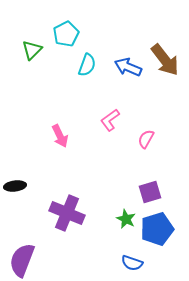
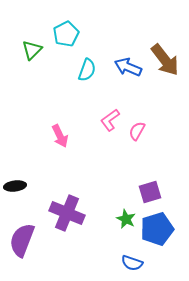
cyan semicircle: moved 5 px down
pink semicircle: moved 9 px left, 8 px up
purple semicircle: moved 20 px up
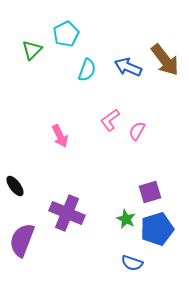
black ellipse: rotated 60 degrees clockwise
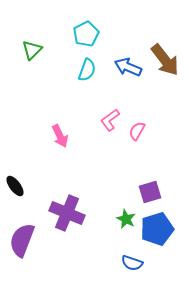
cyan pentagon: moved 20 px right
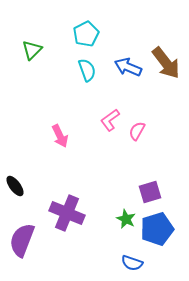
brown arrow: moved 1 px right, 3 px down
cyan semicircle: rotated 40 degrees counterclockwise
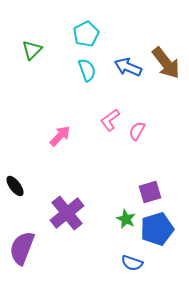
pink arrow: rotated 110 degrees counterclockwise
purple cross: rotated 28 degrees clockwise
purple semicircle: moved 8 px down
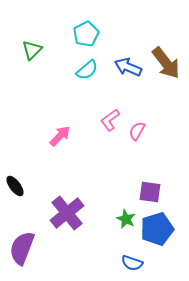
cyan semicircle: rotated 70 degrees clockwise
purple square: rotated 25 degrees clockwise
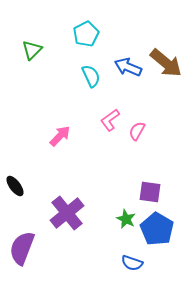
brown arrow: rotated 12 degrees counterclockwise
cyan semicircle: moved 4 px right, 6 px down; rotated 75 degrees counterclockwise
blue pentagon: rotated 24 degrees counterclockwise
